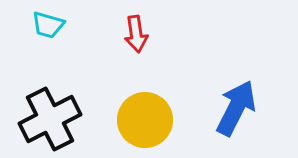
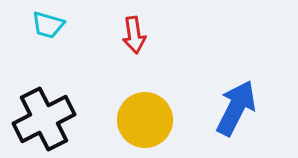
red arrow: moved 2 px left, 1 px down
black cross: moved 6 px left
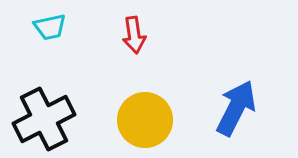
cyan trapezoid: moved 2 px right, 2 px down; rotated 28 degrees counterclockwise
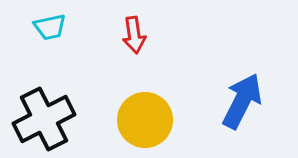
blue arrow: moved 6 px right, 7 px up
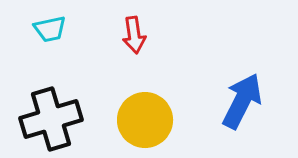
cyan trapezoid: moved 2 px down
black cross: moved 7 px right; rotated 10 degrees clockwise
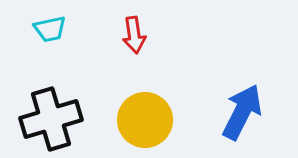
blue arrow: moved 11 px down
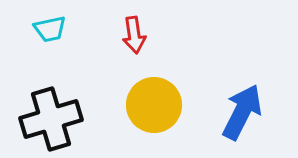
yellow circle: moved 9 px right, 15 px up
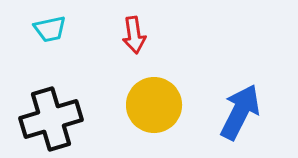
blue arrow: moved 2 px left
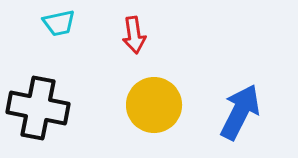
cyan trapezoid: moved 9 px right, 6 px up
black cross: moved 13 px left, 11 px up; rotated 28 degrees clockwise
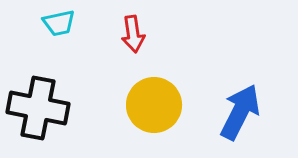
red arrow: moved 1 px left, 1 px up
